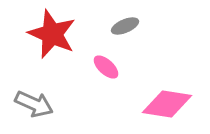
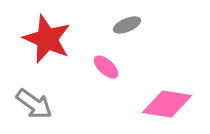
gray ellipse: moved 2 px right, 1 px up
red star: moved 5 px left, 5 px down
gray arrow: rotated 12 degrees clockwise
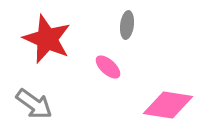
gray ellipse: rotated 60 degrees counterclockwise
pink ellipse: moved 2 px right
pink diamond: moved 1 px right, 1 px down
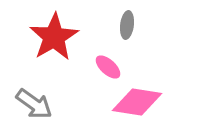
red star: moved 7 px right, 2 px up; rotated 18 degrees clockwise
pink diamond: moved 31 px left, 3 px up
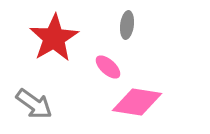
red star: moved 1 px down
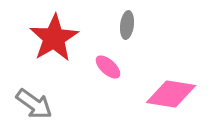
pink diamond: moved 34 px right, 8 px up
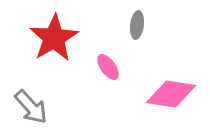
gray ellipse: moved 10 px right
pink ellipse: rotated 12 degrees clockwise
gray arrow: moved 3 px left, 3 px down; rotated 12 degrees clockwise
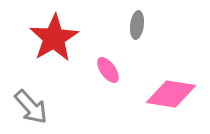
pink ellipse: moved 3 px down
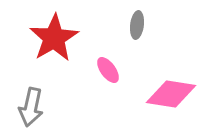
gray arrow: rotated 54 degrees clockwise
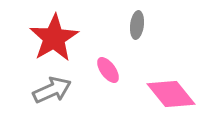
pink diamond: rotated 42 degrees clockwise
gray arrow: moved 21 px right, 17 px up; rotated 126 degrees counterclockwise
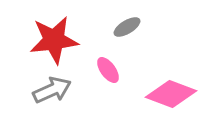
gray ellipse: moved 10 px left, 2 px down; rotated 52 degrees clockwise
red star: moved 2 px down; rotated 24 degrees clockwise
pink diamond: rotated 30 degrees counterclockwise
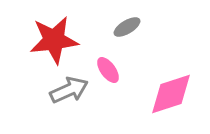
gray arrow: moved 17 px right
pink diamond: rotated 39 degrees counterclockwise
